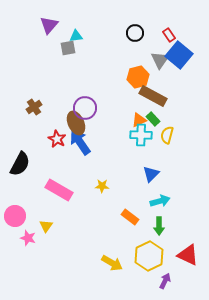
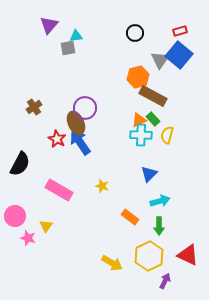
red rectangle: moved 11 px right, 4 px up; rotated 72 degrees counterclockwise
blue triangle: moved 2 px left
yellow star: rotated 16 degrees clockwise
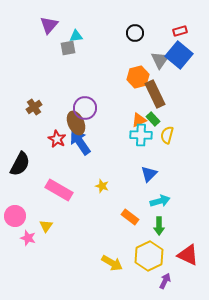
brown rectangle: moved 2 px right, 2 px up; rotated 36 degrees clockwise
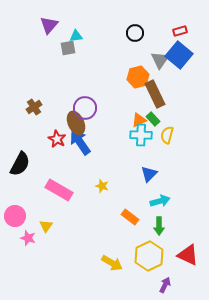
purple arrow: moved 4 px down
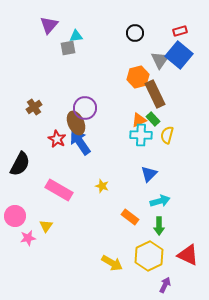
pink star: rotated 28 degrees counterclockwise
